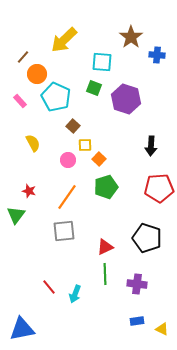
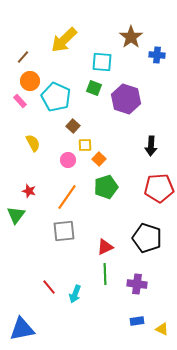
orange circle: moved 7 px left, 7 px down
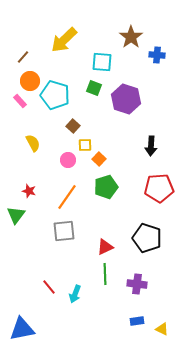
cyan pentagon: moved 1 px left, 2 px up; rotated 8 degrees counterclockwise
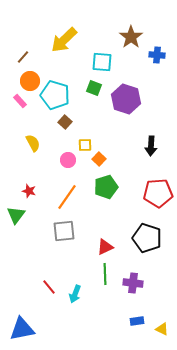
brown square: moved 8 px left, 4 px up
red pentagon: moved 1 px left, 5 px down
purple cross: moved 4 px left, 1 px up
